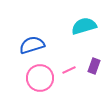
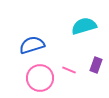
purple rectangle: moved 2 px right, 1 px up
pink line: rotated 48 degrees clockwise
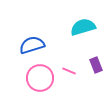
cyan semicircle: moved 1 px left, 1 px down
purple rectangle: rotated 42 degrees counterclockwise
pink line: moved 1 px down
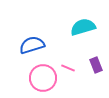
pink line: moved 1 px left, 3 px up
pink circle: moved 3 px right
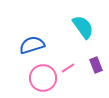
cyan semicircle: rotated 70 degrees clockwise
pink line: rotated 56 degrees counterclockwise
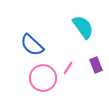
blue semicircle: rotated 120 degrees counterclockwise
pink line: rotated 24 degrees counterclockwise
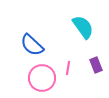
pink line: rotated 24 degrees counterclockwise
pink circle: moved 1 px left
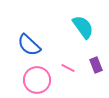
blue semicircle: moved 3 px left
pink line: rotated 72 degrees counterclockwise
pink circle: moved 5 px left, 2 px down
